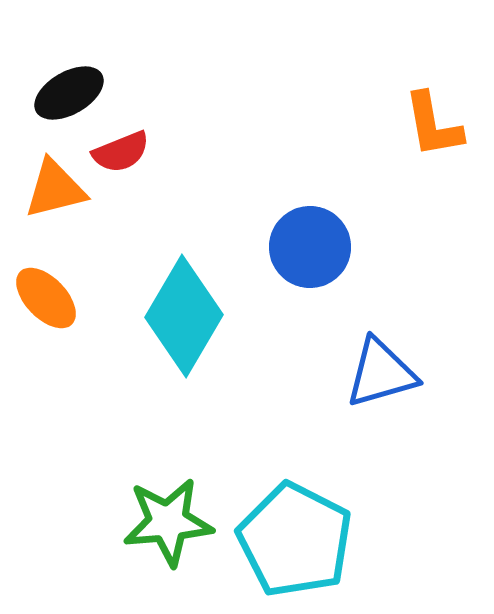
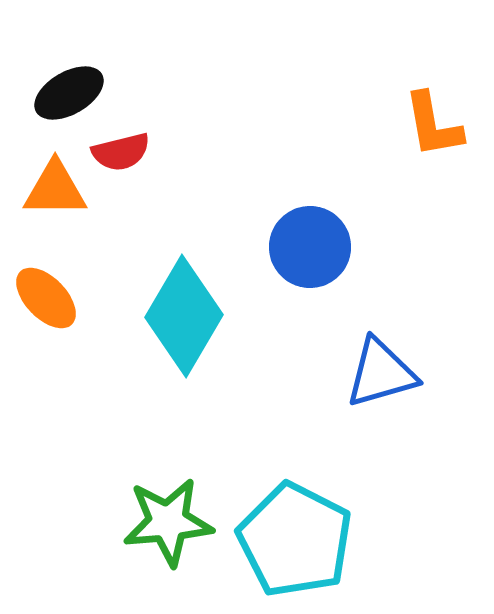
red semicircle: rotated 8 degrees clockwise
orange triangle: rotated 14 degrees clockwise
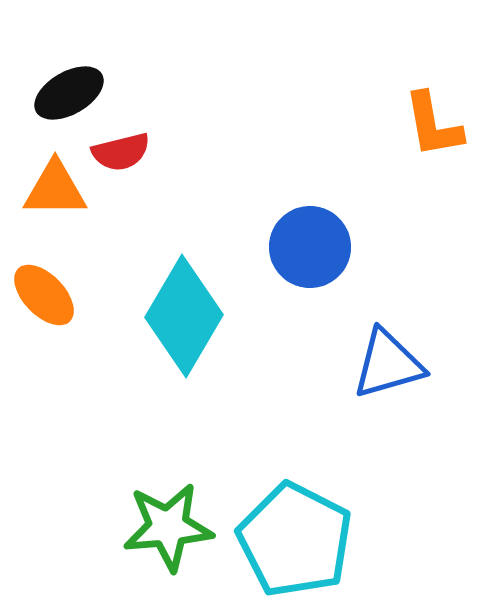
orange ellipse: moved 2 px left, 3 px up
blue triangle: moved 7 px right, 9 px up
green star: moved 5 px down
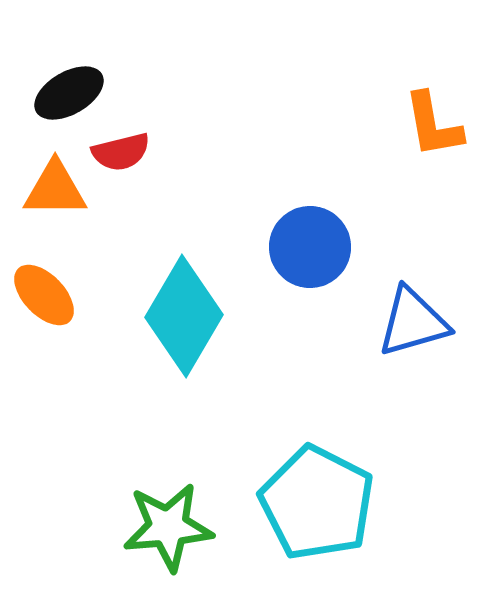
blue triangle: moved 25 px right, 42 px up
cyan pentagon: moved 22 px right, 37 px up
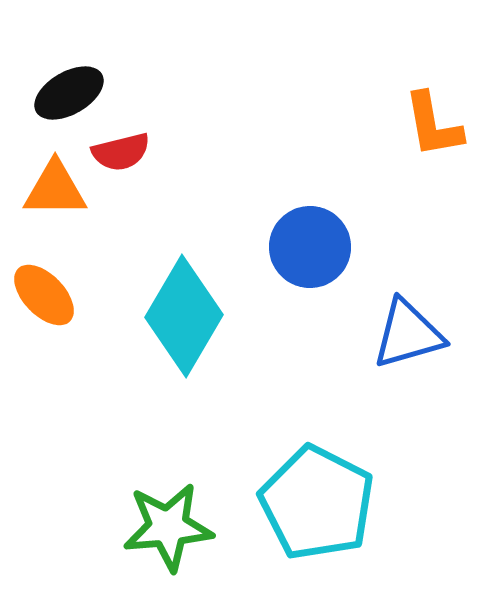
blue triangle: moved 5 px left, 12 px down
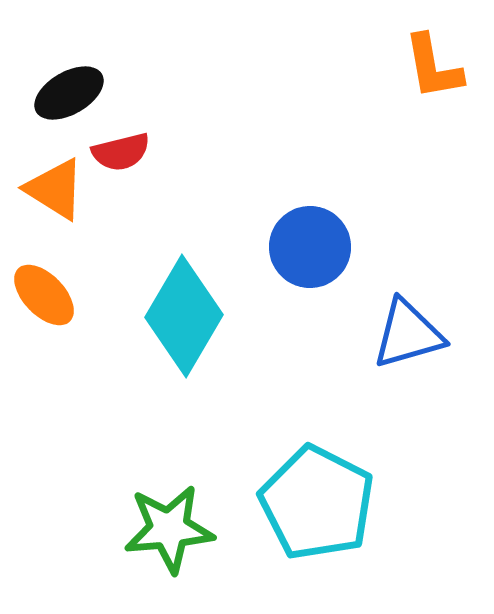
orange L-shape: moved 58 px up
orange triangle: rotated 32 degrees clockwise
green star: moved 1 px right, 2 px down
